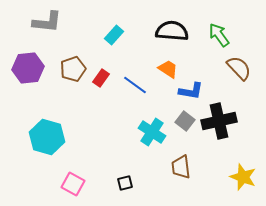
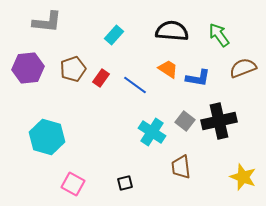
brown semicircle: moved 4 px right; rotated 68 degrees counterclockwise
blue L-shape: moved 7 px right, 13 px up
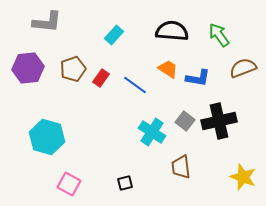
pink square: moved 4 px left
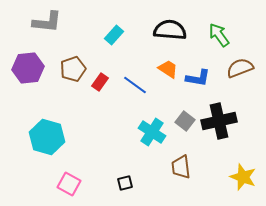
black semicircle: moved 2 px left, 1 px up
brown semicircle: moved 3 px left
red rectangle: moved 1 px left, 4 px down
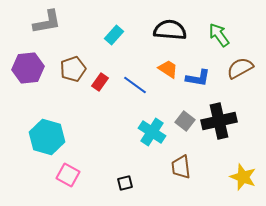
gray L-shape: rotated 16 degrees counterclockwise
brown semicircle: rotated 8 degrees counterclockwise
pink square: moved 1 px left, 9 px up
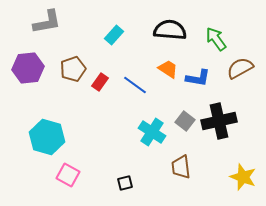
green arrow: moved 3 px left, 4 px down
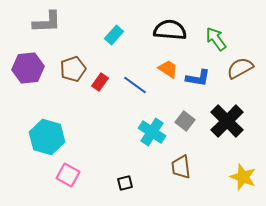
gray L-shape: rotated 8 degrees clockwise
black cross: moved 8 px right; rotated 32 degrees counterclockwise
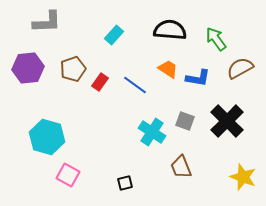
gray square: rotated 18 degrees counterclockwise
brown trapezoid: rotated 15 degrees counterclockwise
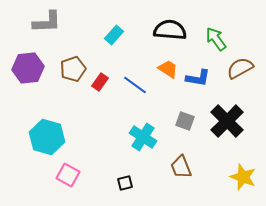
cyan cross: moved 9 px left, 5 px down
